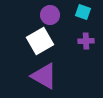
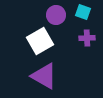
purple circle: moved 6 px right
purple cross: moved 1 px right, 3 px up
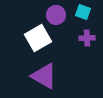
white square: moved 2 px left, 3 px up
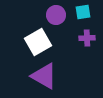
cyan square: rotated 28 degrees counterclockwise
white square: moved 4 px down
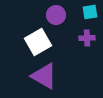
cyan square: moved 7 px right
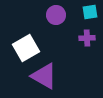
white square: moved 12 px left, 6 px down
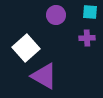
cyan square: rotated 14 degrees clockwise
white square: rotated 12 degrees counterclockwise
